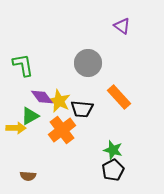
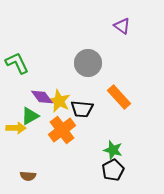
green L-shape: moved 6 px left, 2 px up; rotated 15 degrees counterclockwise
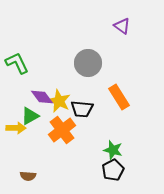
orange rectangle: rotated 10 degrees clockwise
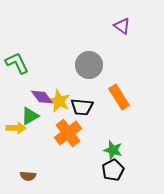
gray circle: moved 1 px right, 2 px down
black trapezoid: moved 2 px up
orange cross: moved 6 px right, 3 px down
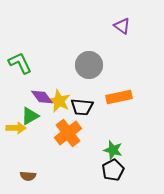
green L-shape: moved 3 px right
orange rectangle: rotated 70 degrees counterclockwise
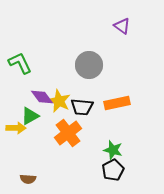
orange rectangle: moved 2 px left, 6 px down
brown semicircle: moved 3 px down
